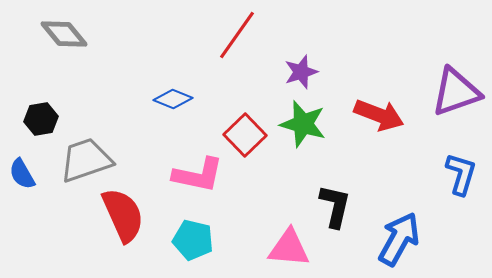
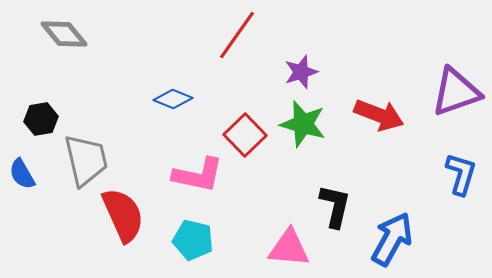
gray trapezoid: rotated 96 degrees clockwise
blue arrow: moved 7 px left
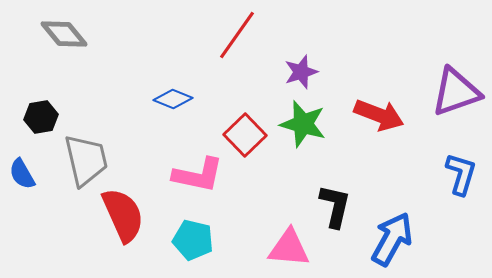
black hexagon: moved 2 px up
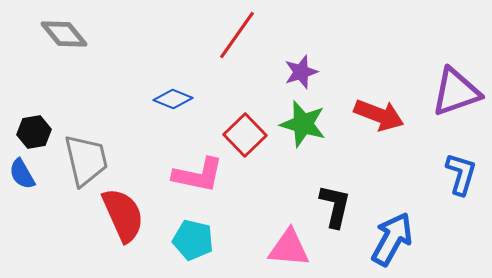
black hexagon: moved 7 px left, 15 px down
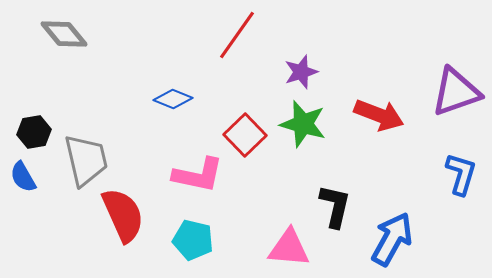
blue semicircle: moved 1 px right, 3 px down
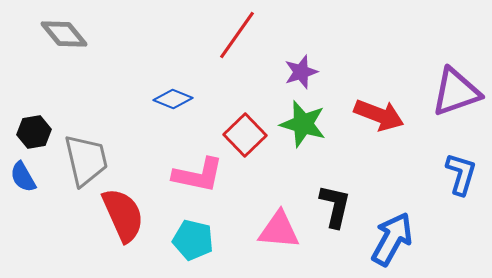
pink triangle: moved 10 px left, 18 px up
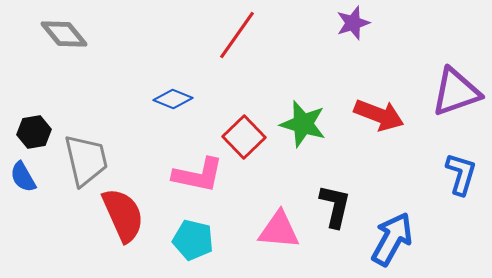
purple star: moved 52 px right, 49 px up
red square: moved 1 px left, 2 px down
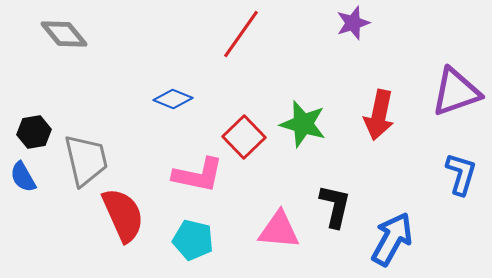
red line: moved 4 px right, 1 px up
red arrow: rotated 81 degrees clockwise
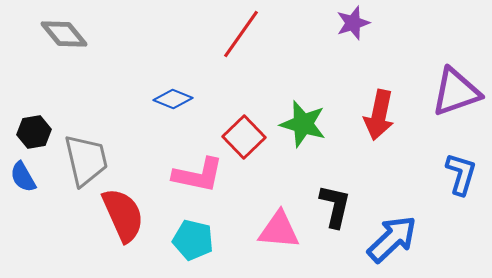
blue arrow: rotated 18 degrees clockwise
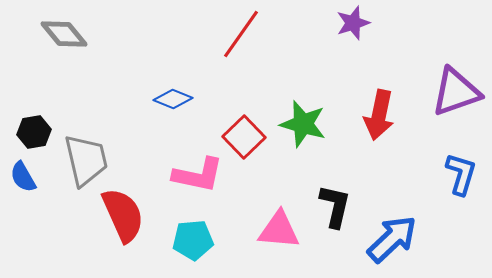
cyan pentagon: rotated 18 degrees counterclockwise
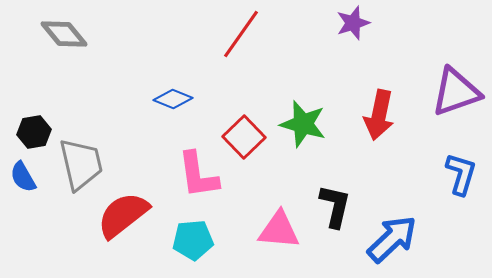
gray trapezoid: moved 5 px left, 4 px down
pink L-shape: rotated 70 degrees clockwise
red semicircle: rotated 104 degrees counterclockwise
